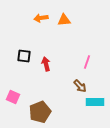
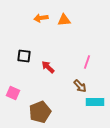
red arrow: moved 2 px right, 3 px down; rotated 32 degrees counterclockwise
pink square: moved 4 px up
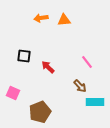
pink line: rotated 56 degrees counterclockwise
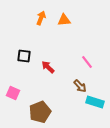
orange arrow: rotated 120 degrees clockwise
cyan rectangle: rotated 18 degrees clockwise
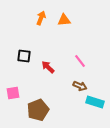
pink line: moved 7 px left, 1 px up
brown arrow: rotated 24 degrees counterclockwise
pink square: rotated 32 degrees counterclockwise
brown pentagon: moved 2 px left, 2 px up
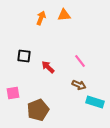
orange triangle: moved 5 px up
brown arrow: moved 1 px left, 1 px up
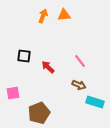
orange arrow: moved 2 px right, 2 px up
brown pentagon: moved 1 px right, 3 px down
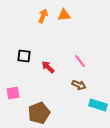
cyan rectangle: moved 3 px right, 3 px down
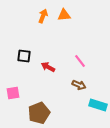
red arrow: rotated 16 degrees counterclockwise
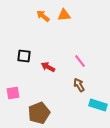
orange arrow: rotated 72 degrees counterclockwise
brown arrow: rotated 144 degrees counterclockwise
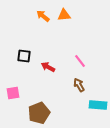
cyan rectangle: rotated 12 degrees counterclockwise
